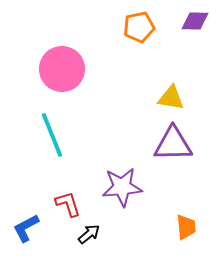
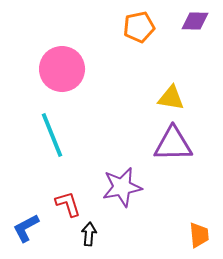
purple star: rotated 6 degrees counterclockwise
orange trapezoid: moved 13 px right, 8 px down
black arrow: rotated 45 degrees counterclockwise
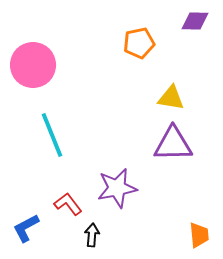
orange pentagon: moved 16 px down
pink circle: moved 29 px left, 4 px up
purple star: moved 5 px left, 1 px down
red L-shape: rotated 20 degrees counterclockwise
black arrow: moved 3 px right, 1 px down
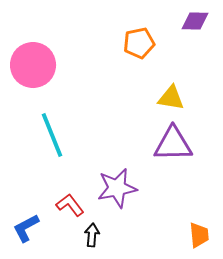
red L-shape: moved 2 px right, 1 px down
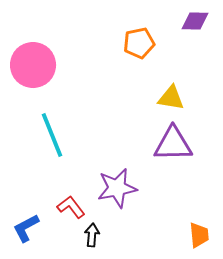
red L-shape: moved 1 px right, 2 px down
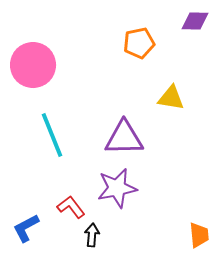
purple triangle: moved 49 px left, 6 px up
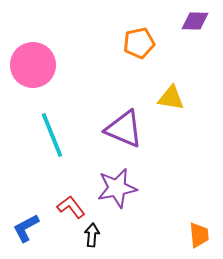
purple triangle: moved 9 px up; rotated 24 degrees clockwise
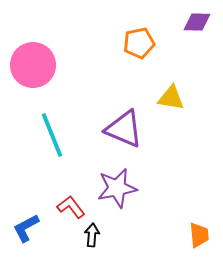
purple diamond: moved 2 px right, 1 px down
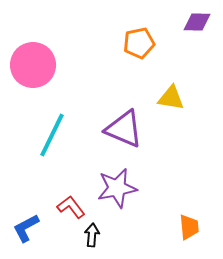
cyan line: rotated 48 degrees clockwise
orange trapezoid: moved 10 px left, 8 px up
